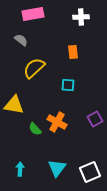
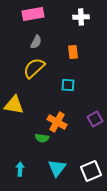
gray semicircle: moved 15 px right, 2 px down; rotated 80 degrees clockwise
green semicircle: moved 7 px right, 9 px down; rotated 40 degrees counterclockwise
white square: moved 1 px right, 1 px up
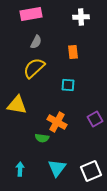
pink rectangle: moved 2 px left
yellow triangle: moved 3 px right
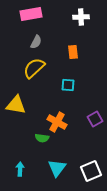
yellow triangle: moved 1 px left
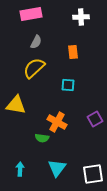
white square: moved 2 px right, 3 px down; rotated 15 degrees clockwise
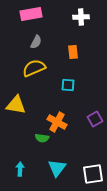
yellow semicircle: rotated 20 degrees clockwise
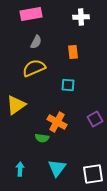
yellow triangle: rotated 45 degrees counterclockwise
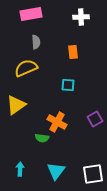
gray semicircle: rotated 32 degrees counterclockwise
yellow semicircle: moved 8 px left
cyan triangle: moved 1 px left, 3 px down
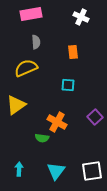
white cross: rotated 28 degrees clockwise
purple square: moved 2 px up; rotated 14 degrees counterclockwise
cyan arrow: moved 1 px left
white square: moved 1 px left, 3 px up
